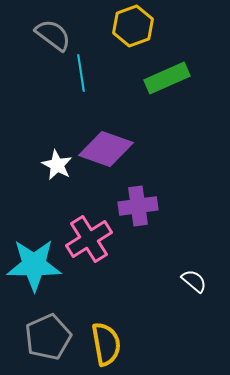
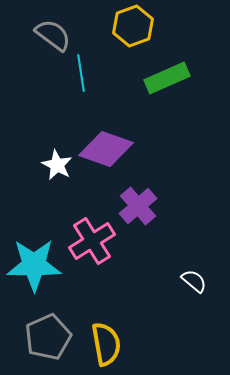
purple cross: rotated 33 degrees counterclockwise
pink cross: moved 3 px right, 2 px down
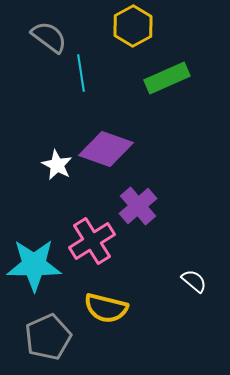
yellow hexagon: rotated 9 degrees counterclockwise
gray semicircle: moved 4 px left, 2 px down
yellow semicircle: moved 36 px up; rotated 114 degrees clockwise
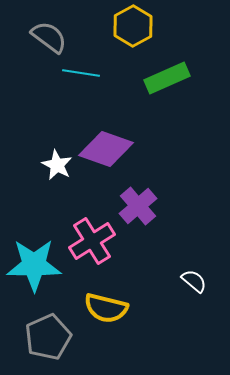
cyan line: rotated 72 degrees counterclockwise
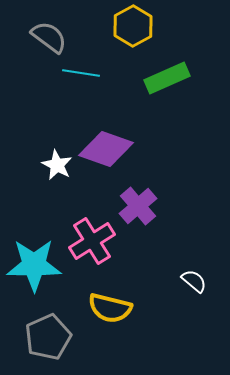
yellow semicircle: moved 4 px right
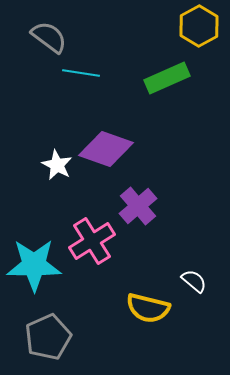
yellow hexagon: moved 66 px right
yellow semicircle: moved 38 px right
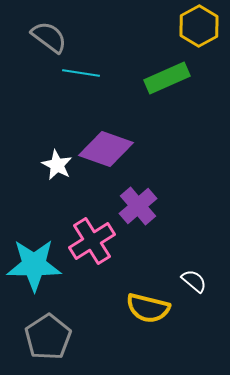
gray pentagon: rotated 9 degrees counterclockwise
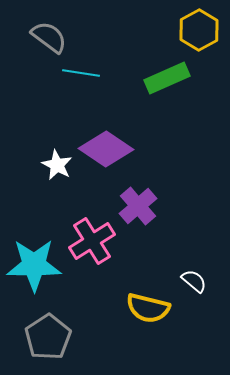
yellow hexagon: moved 4 px down
purple diamond: rotated 14 degrees clockwise
